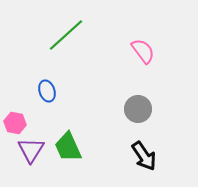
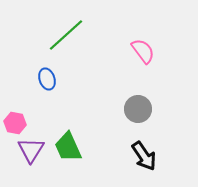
blue ellipse: moved 12 px up
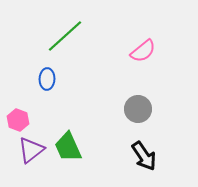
green line: moved 1 px left, 1 px down
pink semicircle: rotated 88 degrees clockwise
blue ellipse: rotated 20 degrees clockwise
pink hexagon: moved 3 px right, 3 px up; rotated 10 degrees clockwise
purple triangle: rotated 20 degrees clockwise
